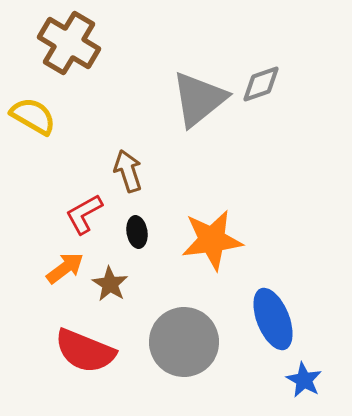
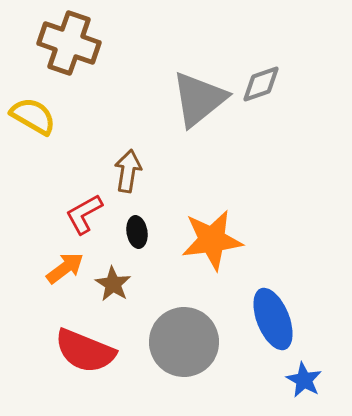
brown cross: rotated 12 degrees counterclockwise
brown arrow: rotated 27 degrees clockwise
brown star: moved 3 px right
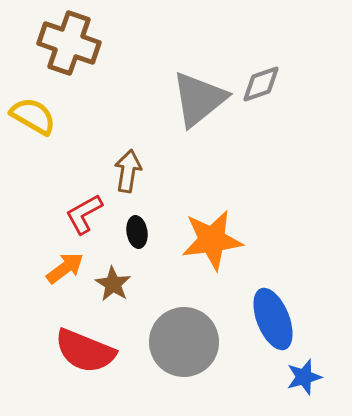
blue star: moved 3 px up; rotated 27 degrees clockwise
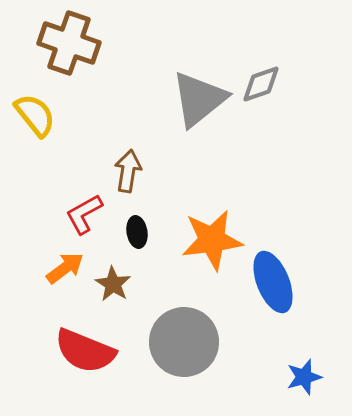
yellow semicircle: moved 2 px right, 1 px up; rotated 21 degrees clockwise
blue ellipse: moved 37 px up
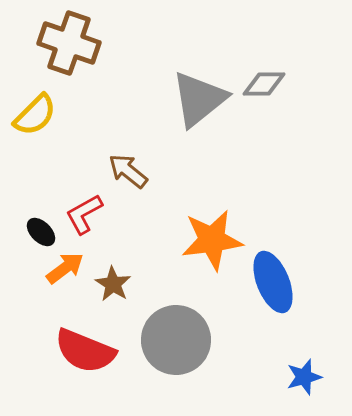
gray diamond: moved 3 px right; rotated 18 degrees clockwise
yellow semicircle: rotated 84 degrees clockwise
brown arrow: rotated 60 degrees counterclockwise
black ellipse: moved 96 px left; rotated 36 degrees counterclockwise
gray circle: moved 8 px left, 2 px up
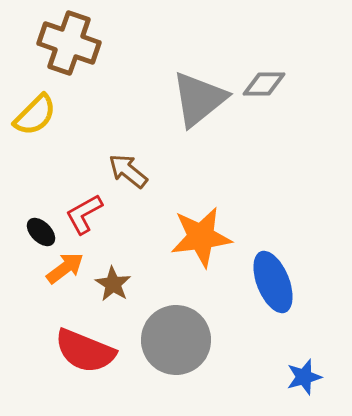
orange star: moved 11 px left, 3 px up
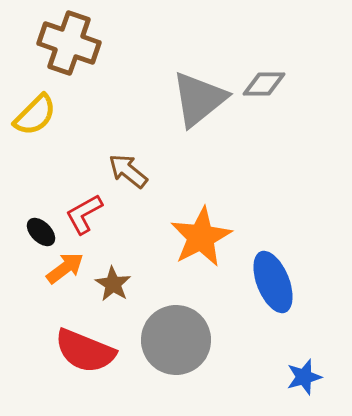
orange star: rotated 20 degrees counterclockwise
